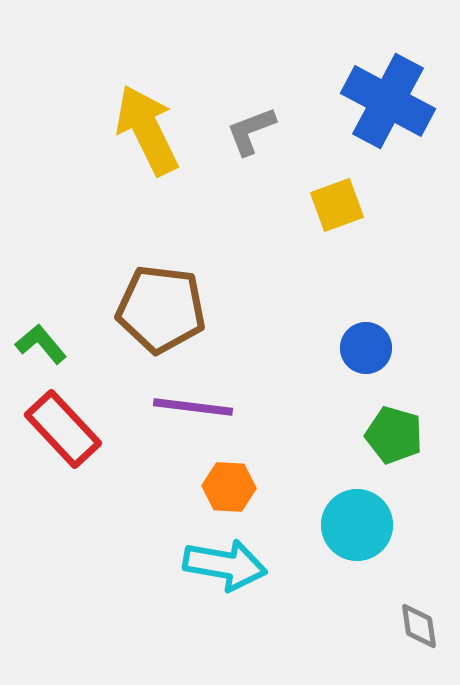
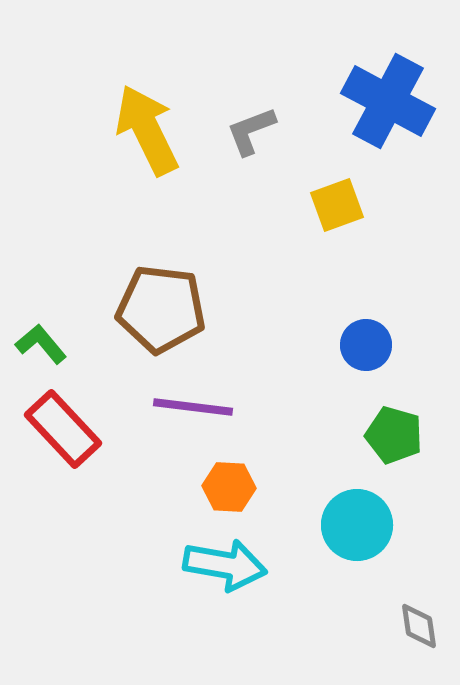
blue circle: moved 3 px up
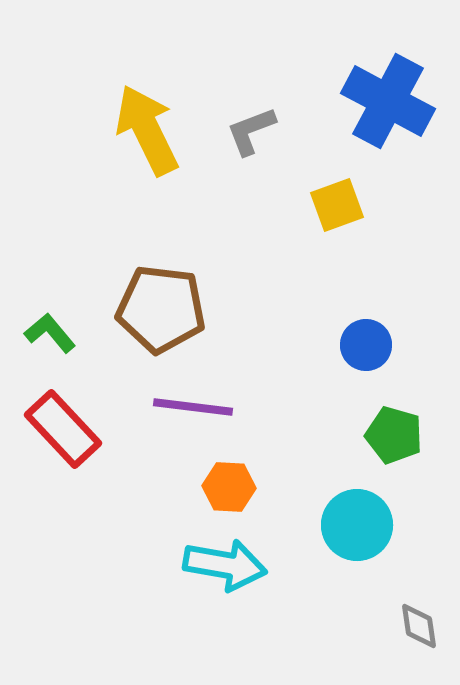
green L-shape: moved 9 px right, 11 px up
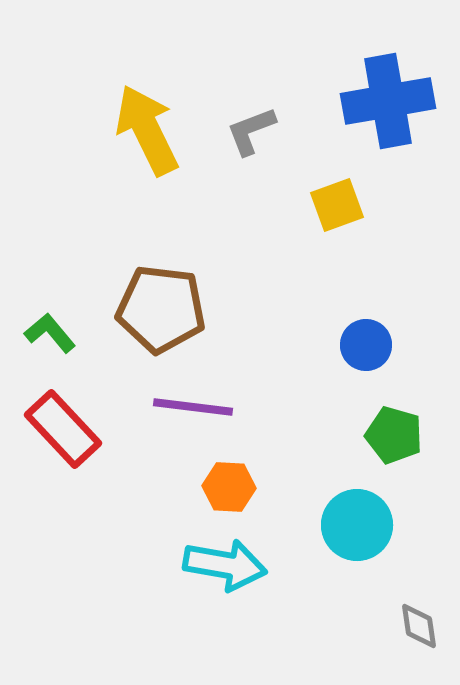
blue cross: rotated 38 degrees counterclockwise
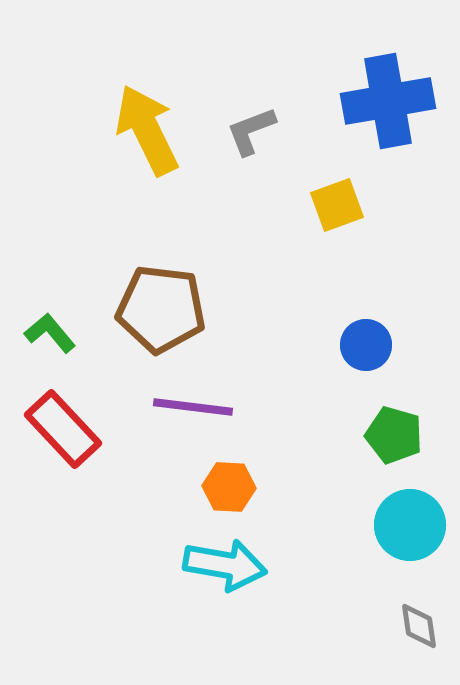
cyan circle: moved 53 px right
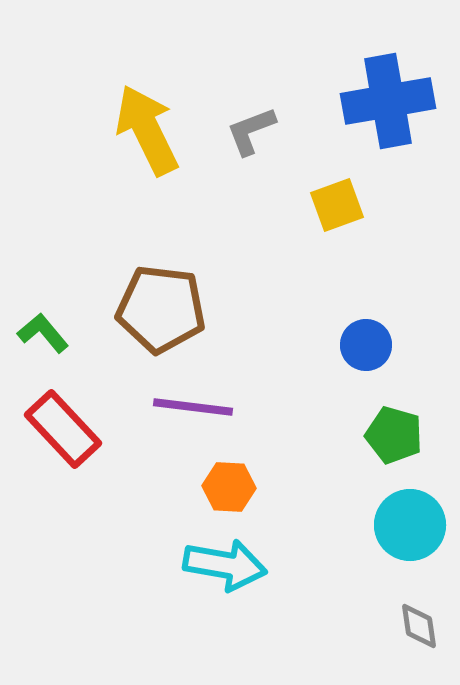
green L-shape: moved 7 px left
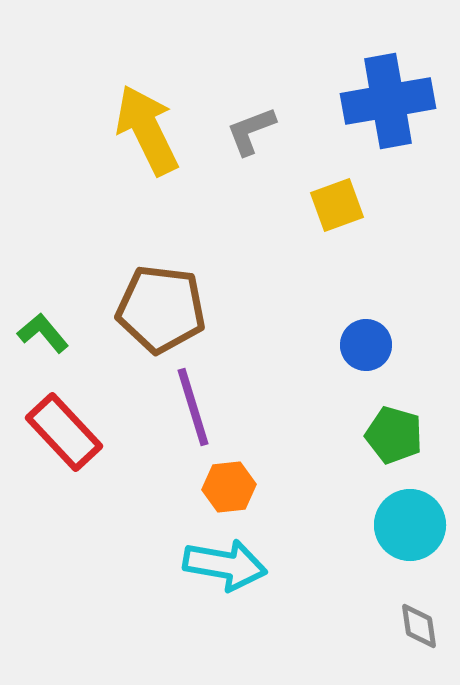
purple line: rotated 66 degrees clockwise
red rectangle: moved 1 px right, 3 px down
orange hexagon: rotated 9 degrees counterclockwise
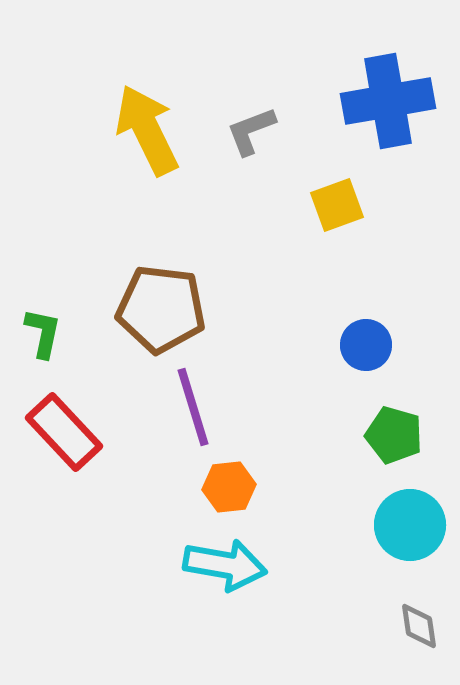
green L-shape: rotated 52 degrees clockwise
